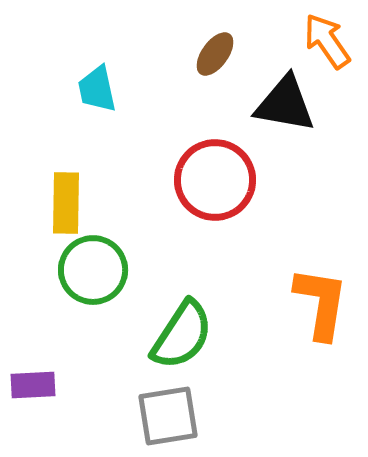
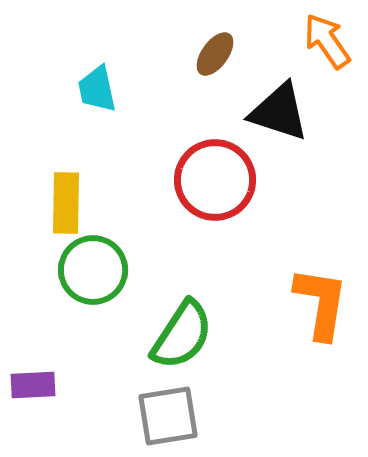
black triangle: moved 6 px left, 8 px down; rotated 8 degrees clockwise
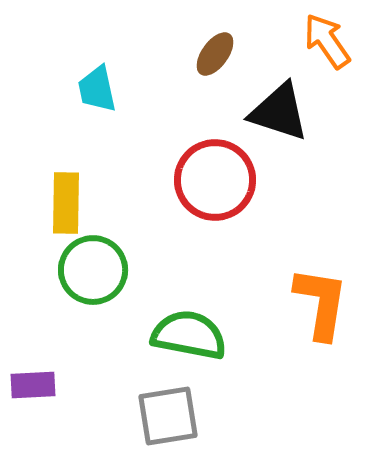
green semicircle: moved 7 px right; rotated 112 degrees counterclockwise
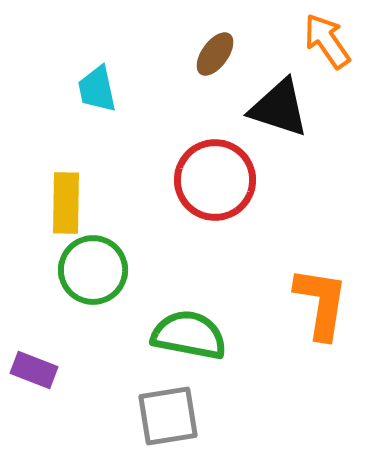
black triangle: moved 4 px up
purple rectangle: moved 1 px right, 15 px up; rotated 24 degrees clockwise
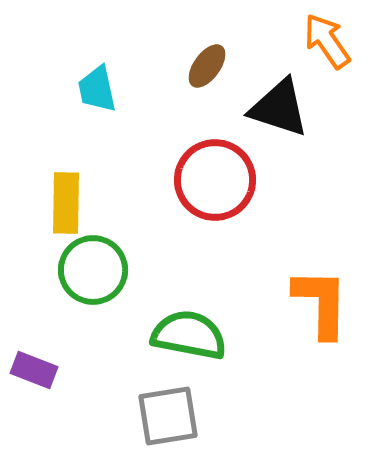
brown ellipse: moved 8 px left, 12 px down
orange L-shape: rotated 8 degrees counterclockwise
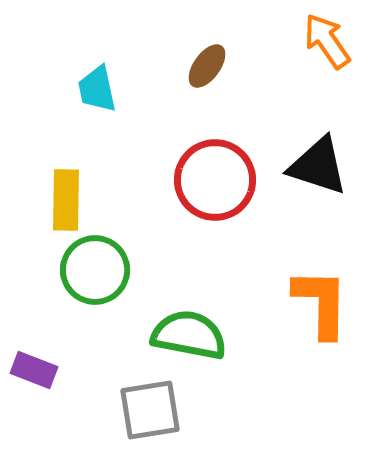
black triangle: moved 39 px right, 58 px down
yellow rectangle: moved 3 px up
green circle: moved 2 px right
gray square: moved 18 px left, 6 px up
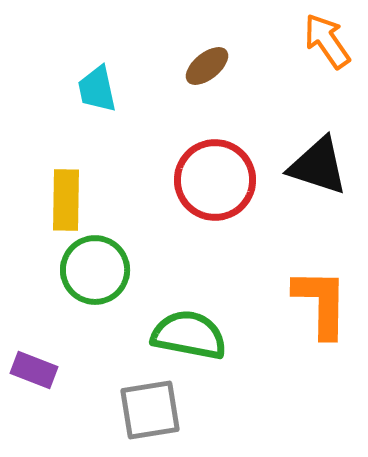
brown ellipse: rotated 15 degrees clockwise
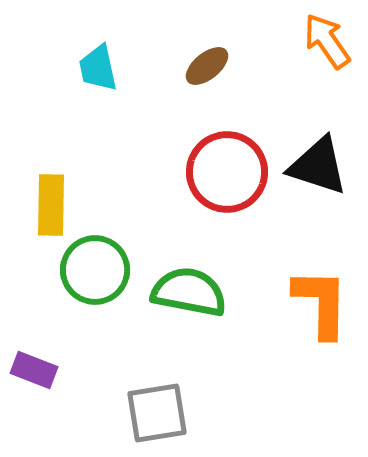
cyan trapezoid: moved 1 px right, 21 px up
red circle: moved 12 px right, 8 px up
yellow rectangle: moved 15 px left, 5 px down
green semicircle: moved 43 px up
gray square: moved 7 px right, 3 px down
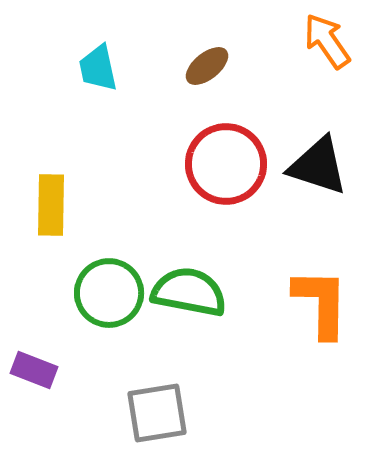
red circle: moved 1 px left, 8 px up
green circle: moved 14 px right, 23 px down
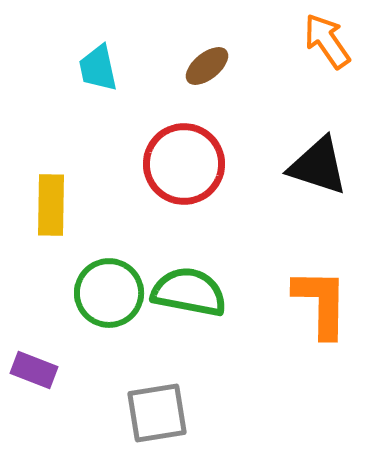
red circle: moved 42 px left
